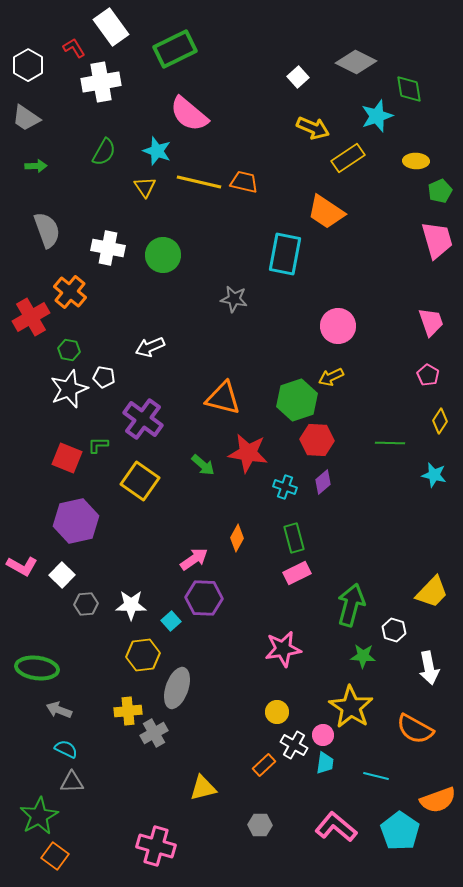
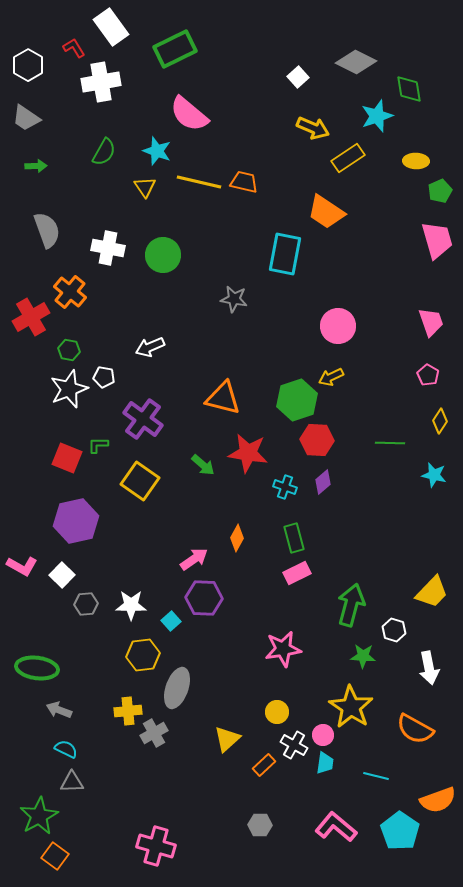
yellow triangle at (203, 788): moved 24 px right, 49 px up; rotated 28 degrees counterclockwise
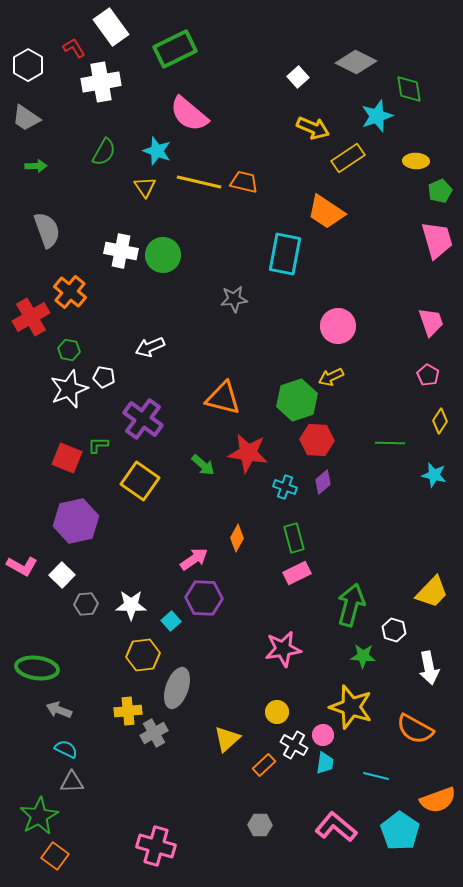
white cross at (108, 248): moved 13 px right, 3 px down
gray star at (234, 299): rotated 16 degrees counterclockwise
yellow star at (351, 707): rotated 15 degrees counterclockwise
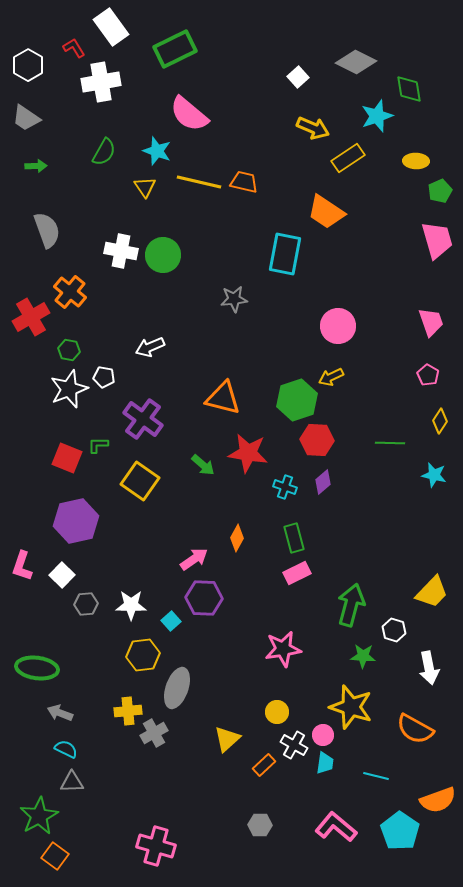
pink L-shape at (22, 566): rotated 80 degrees clockwise
gray arrow at (59, 710): moved 1 px right, 3 px down
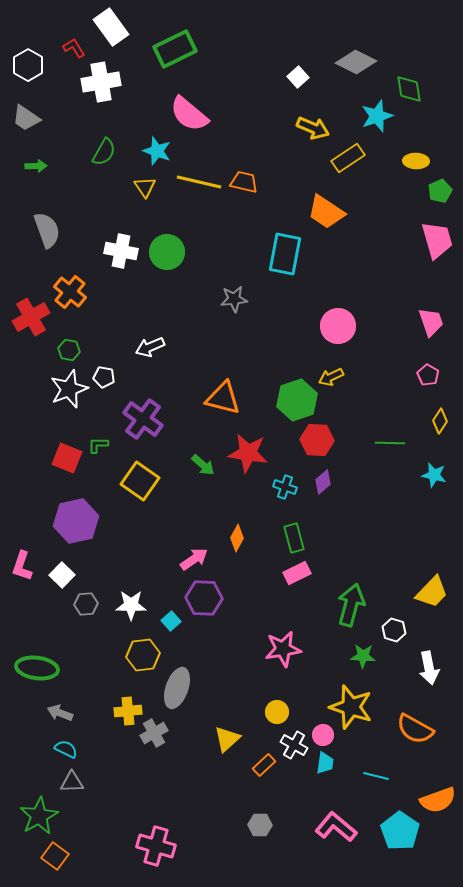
green circle at (163, 255): moved 4 px right, 3 px up
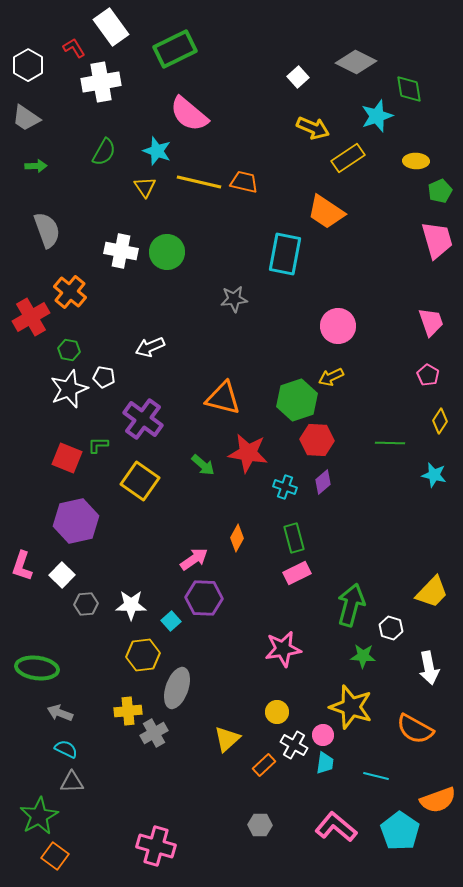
white hexagon at (394, 630): moved 3 px left, 2 px up
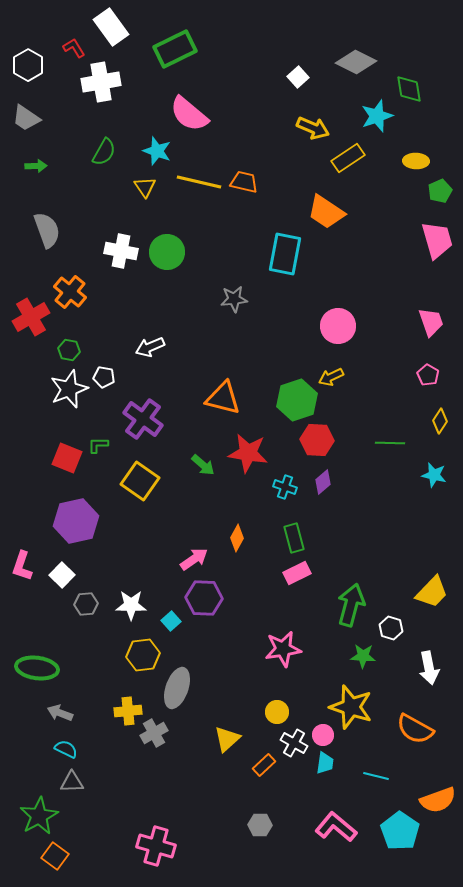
white cross at (294, 745): moved 2 px up
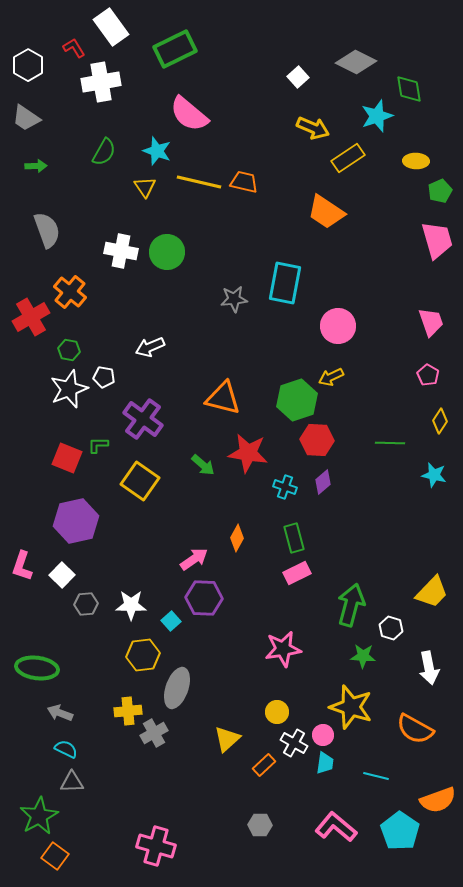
cyan rectangle at (285, 254): moved 29 px down
